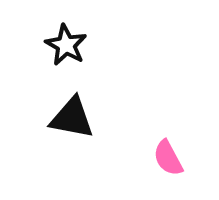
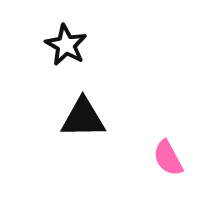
black triangle: moved 11 px right; rotated 12 degrees counterclockwise
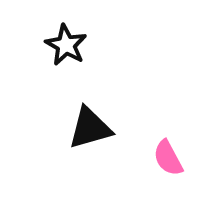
black triangle: moved 7 px right, 10 px down; rotated 15 degrees counterclockwise
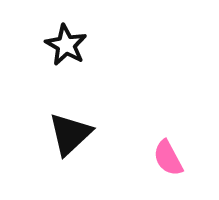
black triangle: moved 20 px left, 6 px down; rotated 27 degrees counterclockwise
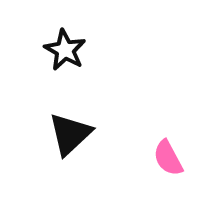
black star: moved 1 px left, 5 px down
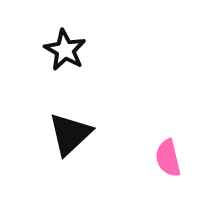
pink semicircle: rotated 15 degrees clockwise
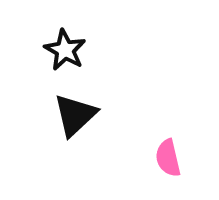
black triangle: moved 5 px right, 19 px up
